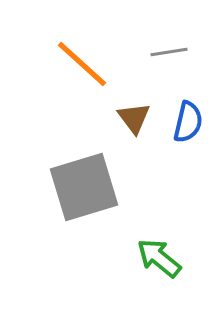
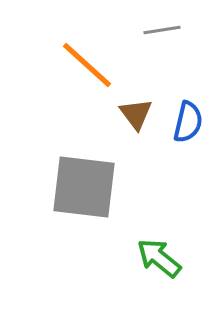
gray line: moved 7 px left, 22 px up
orange line: moved 5 px right, 1 px down
brown triangle: moved 2 px right, 4 px up
gray square: rotated 24 degrees clockwise
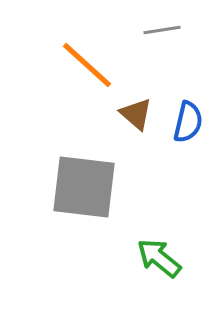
brown triangle: rotated 12 degrees counterclockwise
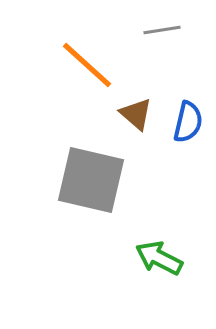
gray square: moved 7 px right, 7 px up; rotated 6 degrees clockwise
green arrow: rotated 12 degrees counterclockwise
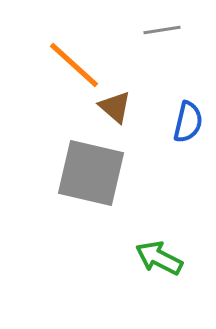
orange line: moved 13 px left
brown triangle: moved 21 px left, 7 px up
gray square: moved 7 px up
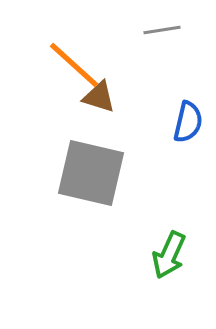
brown triangle: moved 16 px left, 10 px up; rotated 24 degrees counterclockwise
green arrow: moved 10 px right, 3 px up; rotated 93 degrees counterclockwise
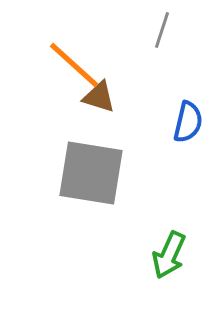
gray line: rotated 63 degrees counterclockwise
gray square: rotated 4 degrees counterclockwise
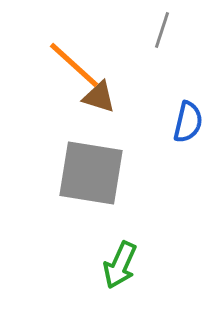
green arrow: moved 49 px left, 10 px down
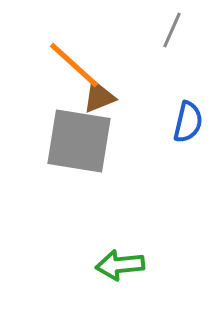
gray line: moved 10 px right; rotated 6 degrees clockwise
brown triangle: rotated 39 degrees counterclockwise
gray square: moved 12 px left, 32 px up
green arrow: rotated 60 degrees clockwise
